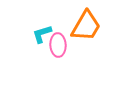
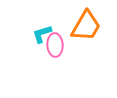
pink ellipse: moved 3 px left
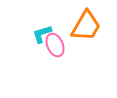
pink ellipse: rotated 20 degrees counterclockwise
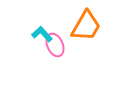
cyan L-shape: rotated 65 degrees clockwise
